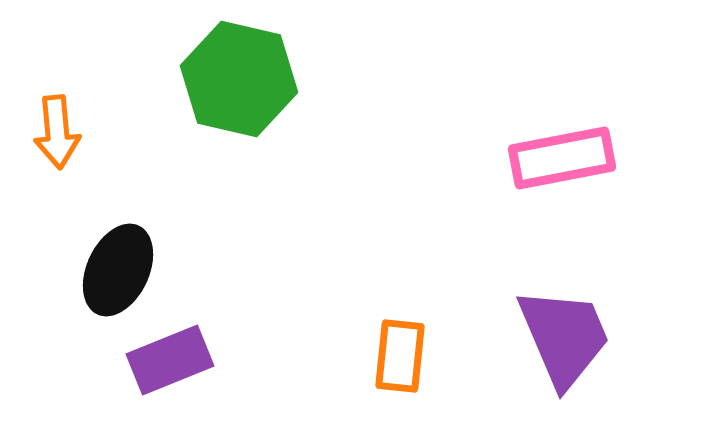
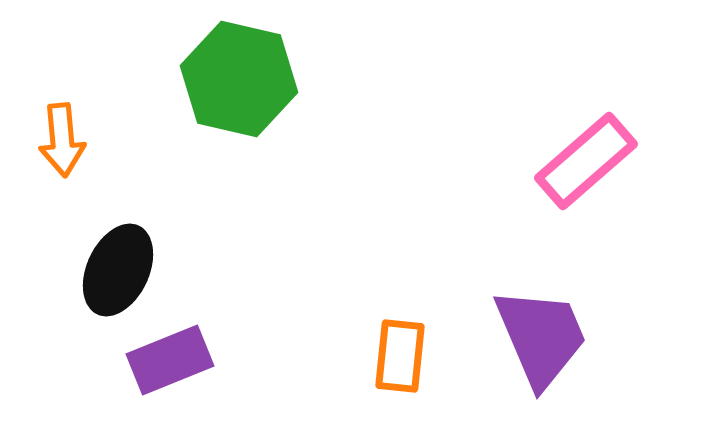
orange arrow: moved 5 px right, 8 px down
pink rectangle: moved 24 px right, 3 px down; rotated 30 degrees counterclockwise
purple trapezoid: moved 23 px left
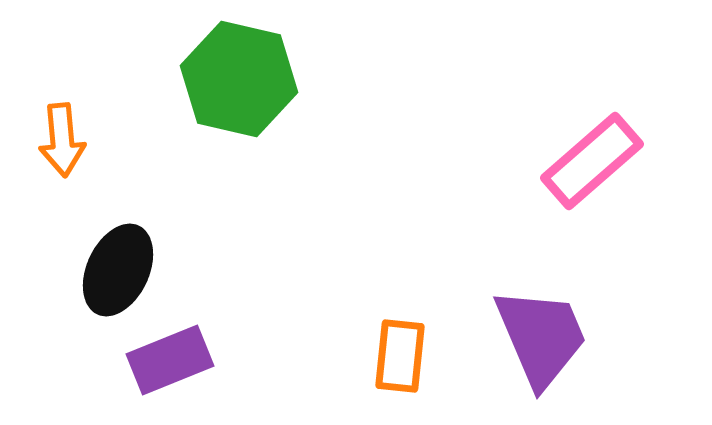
pink rectangle: moved 6 px right
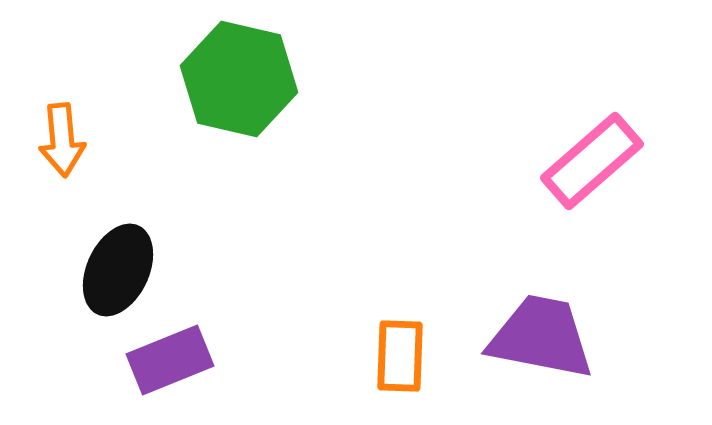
purple trapezoid: rotated 56 degrees counterclockwise
orange rectangle: rotated 4 degrees counterclockwise
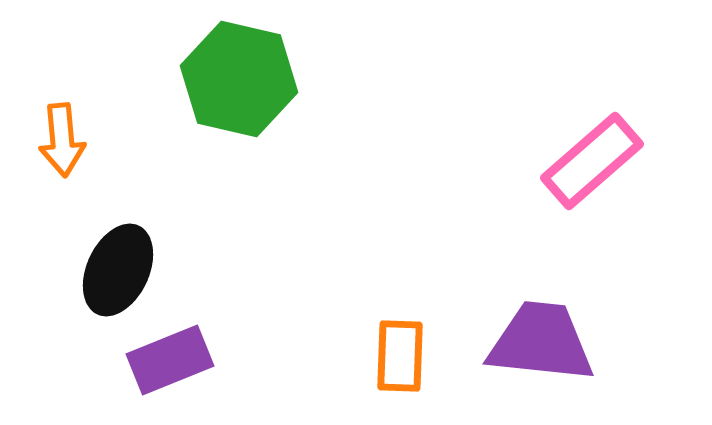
purple trapezoid: moved 5 px down; rotated 5 degrees counterclockwise
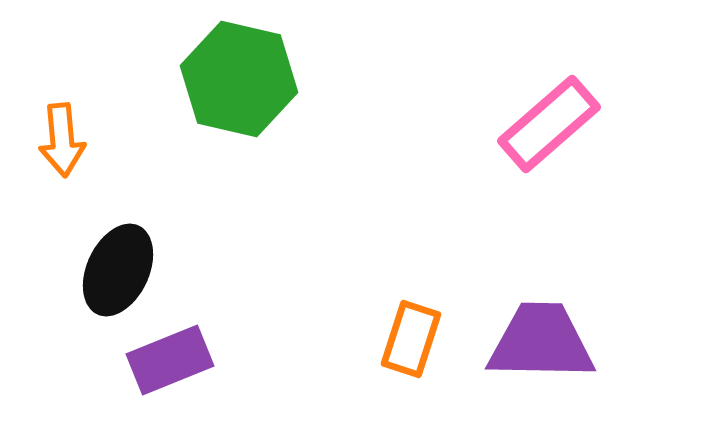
pink rectangle: moved 43 px left, 37 px up
purple trapezoid: rotated 5 degrees counterclockwise
orange rectangle: moved 11 px right, 17 px up; rotated 16 degrees clockwise
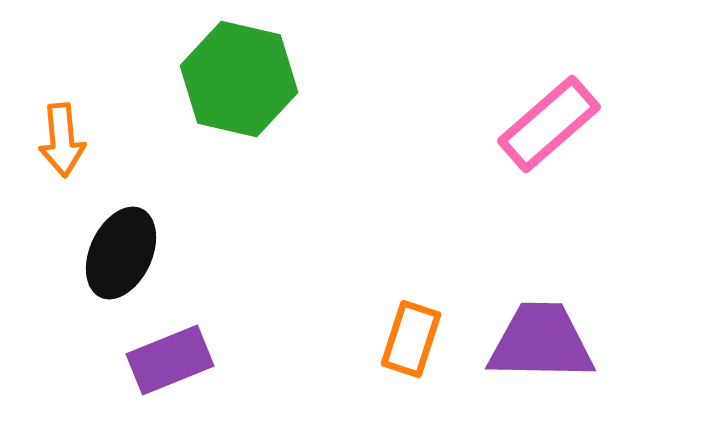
black ellipse: moved 3 px right, 17 px up
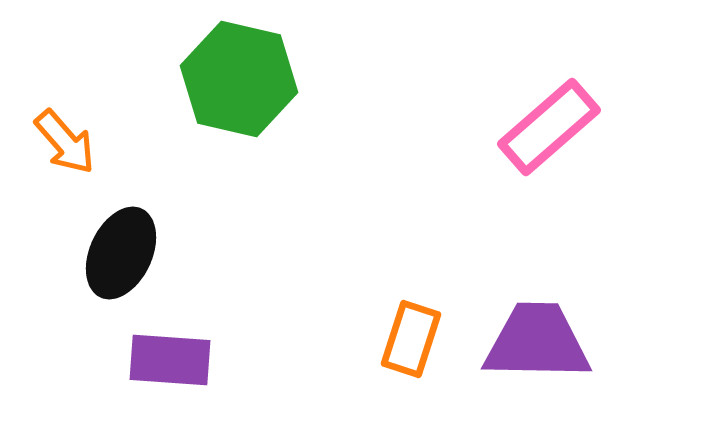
pink rectangle: moved 3 px down
orange arrow: moved 3 px right, 2 px down; rotated 36 degrees counterclockwise
purple trapezoid: moved 4 px left
purple rectangle: rotated 26 degrees clockwise
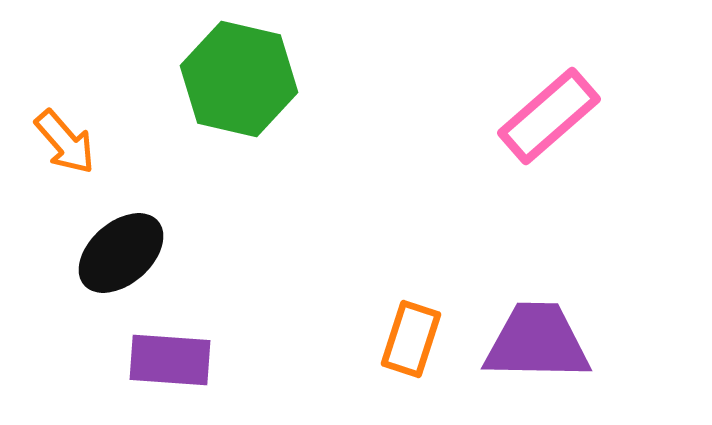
pink rectangle: moved 11 px up
black ellipse: rotated 24 degrees clockwise
